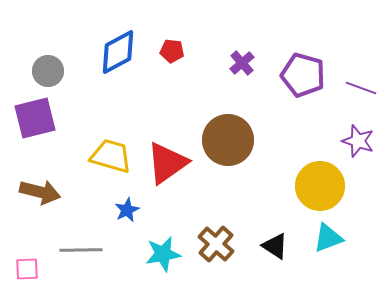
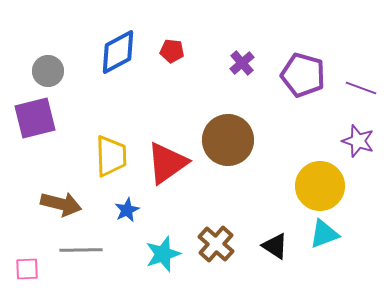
yellow trapezoid: rotated 72 degrees clockwise
brown arrow: moved 21 px right, 12 px down
cyan triangle: moved 4 px left, 4 px up
cyan star: rotated 9 degrees counterclockwise
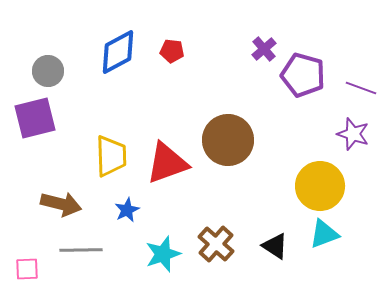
purple cross: moved 22 px right, 14 px up
purple star: moved 5 px left, 7 px up
red triangle: rotated 15 degrees clockwise
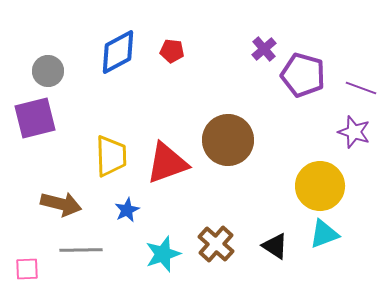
purple star: moved 1 px right, 2 px up
